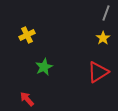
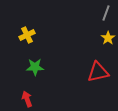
yellow star: moved 5 px right
green star: moved 9 px left; rotated 24 degrees clockwise
red triangle: rotated 20 degrees clockwise
red arrow: rotated 21 degrees clockwise
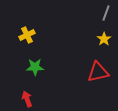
yellow star: moved 4 px left, 1 px down
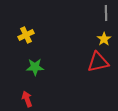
gray line: rotated 21 degrees counterclockwise
yellow cross: moved 1 px left
red triangle: moved 10 px up
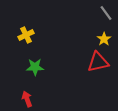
gray line: rotated 35 degrees counterclockwise
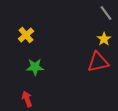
yellow cross: rotated 14 degrees counterclockwise
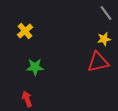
yellow cross: moved 1 px left, 4 px up
yellow star: rotated 24 degrees clockwise
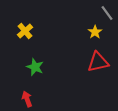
gray line: moved 1 px right
yellow star: moved 9 px left, 7 px up; rotated 24 degrees counterclockwise
green star: rotated 24 degrees clockwise
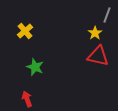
gray line: moved 2 px down; rotated 56 degrees clockwise
yellow star: moved 1 px down
red triangle: moved 6 px up; rotated 25 degrees clockwise
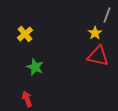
yellow cross: moved 3 px down
